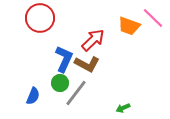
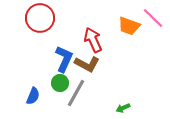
red arrow: rotated 70 degrees counterclockwise
gray line: rotated 8 degrees counterclockwise
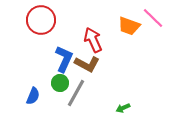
red circle: moved 1 px right, 2 px down
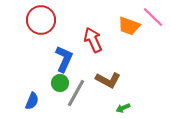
pink line: moved 1 px up
brown L-shape: moved 21 px right, 16 px down
blue semicircle: moved 1 px left, 5 px down
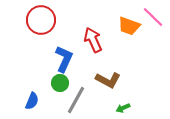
gray line: moved 7 px down
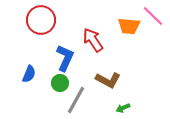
pink line: moved 1 px up
orange trapezoid: rotated 15 degrees counterclockwise
red arrow: rotated 10 degrees counterclockwise
blue L-shape: moved 1 px right, 1 px up
blue semicircle: moved 3 px left, 27 px up
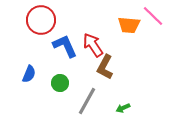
orange trapezoid: moved 1 px up
red arrow: moved 5 px down
blue L-shape: moved 12 px up; rotated 48 degrees counterclockwise
brown L-shape: moved 3 px left, 13 px up; rotated 90 degrees clockwise
gray line: moved 11 px right, 1 px down
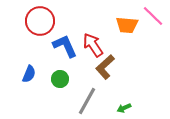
red circle: moved 1 px left, 1 px down
orange trapezoid: moved 2 px left
brown L-shape: rotated 20 degrees clockwise
green circle: moved 4 px up
green arrow: moved 1 px right
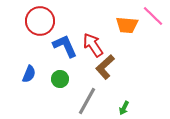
green arrow: rotated 40 degrees counterclockwise
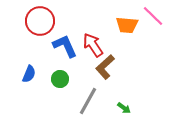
gray line: moved 1 px right
green arrow: rotated 80 degrees counterclockwise
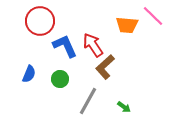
green arrow: moved 1 px up
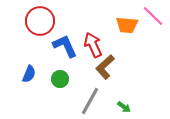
red arrow: rotated 10 degrees clockwise
gray line: moved 2 px right
